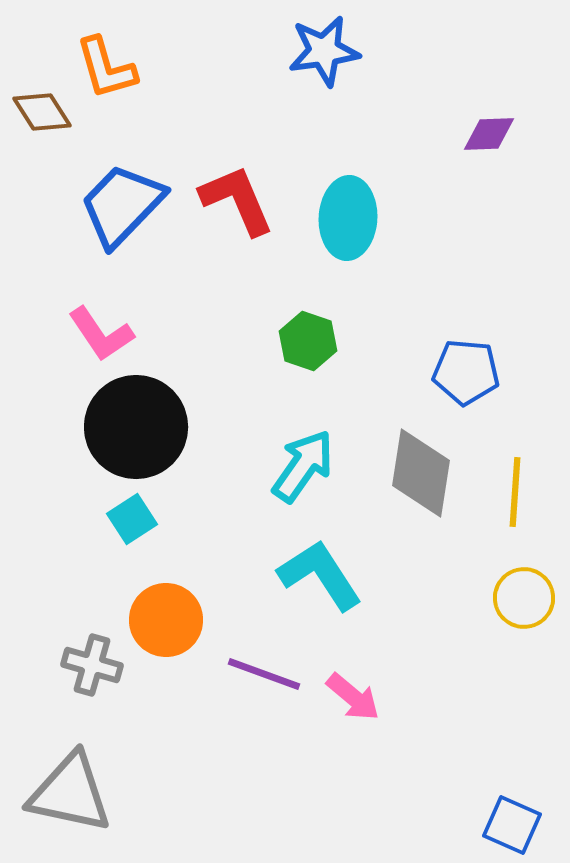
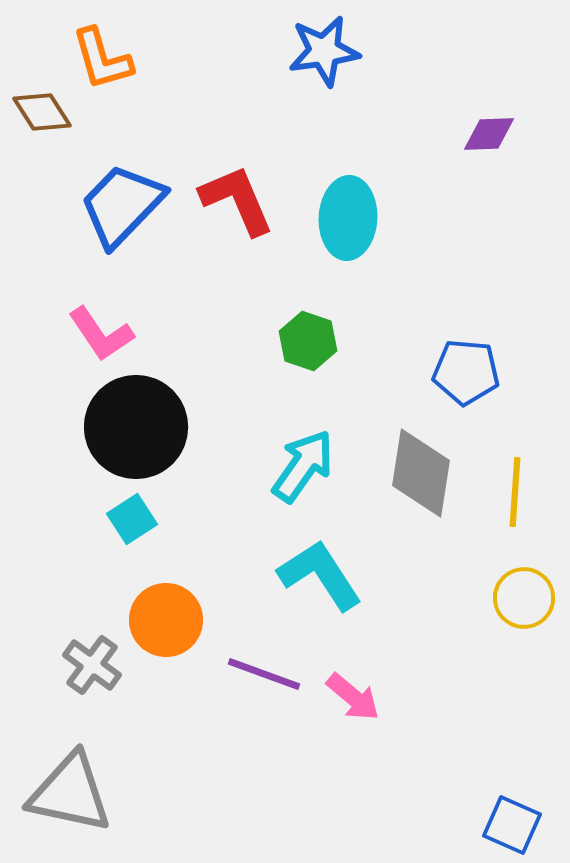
orange L-shape: moved 4 px left, 9 px up
gray cross: rotated 20 degrees clockwise
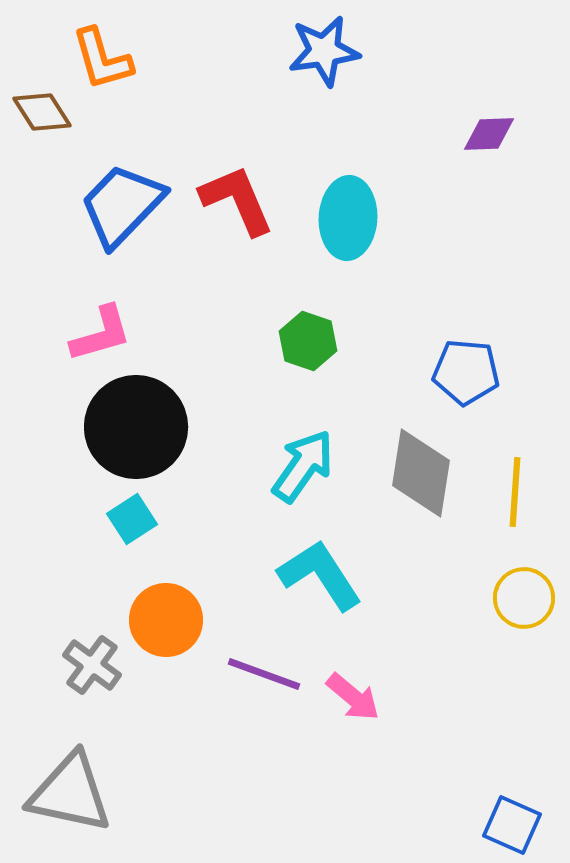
pink L-shape: rotated 72 degrees counterclockwise
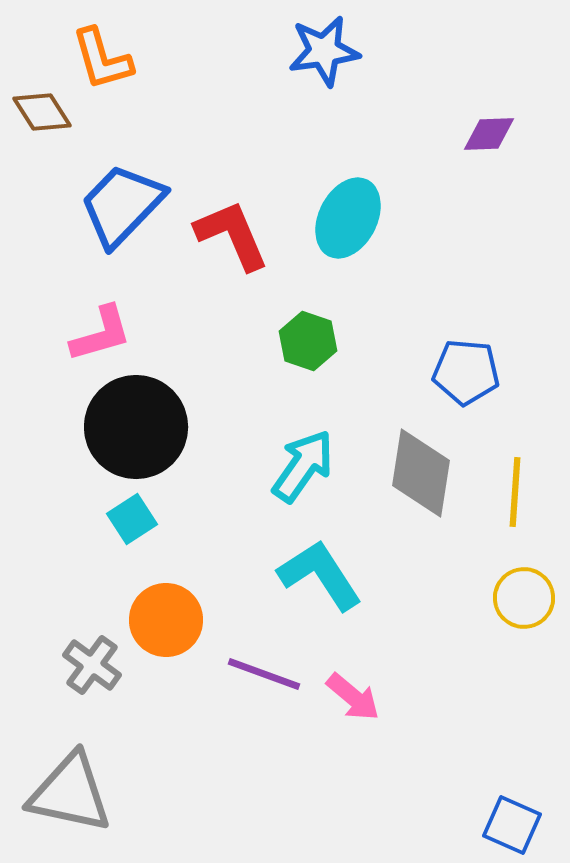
red L-shape: moved 5 px left, 35 px down
cyan ellipse: rotated 24 degrees clockwise
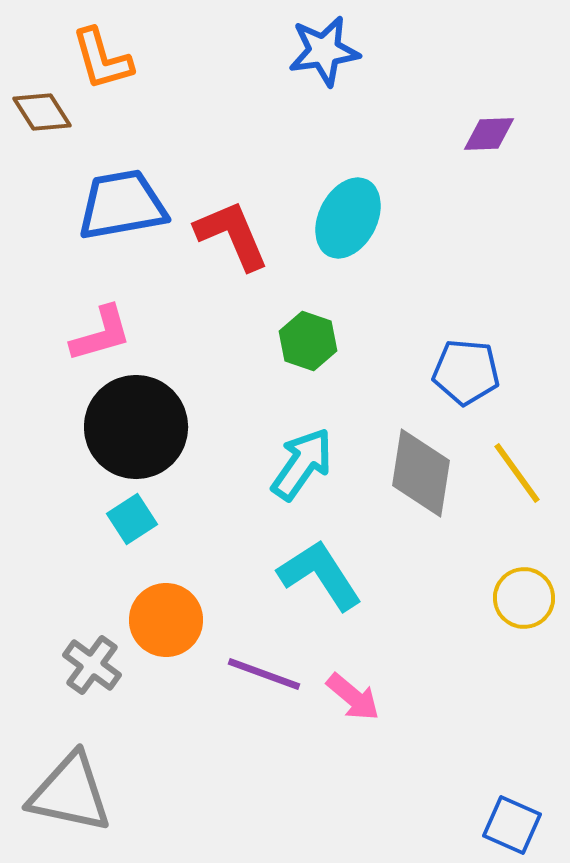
blue trapezoid: rotated 36 degrees clockwise
cyan arrow: moved 1 px left, 2 px up
yellow line: moved 2 px right, 19 px up; rotated 40 degrees counterclockwise
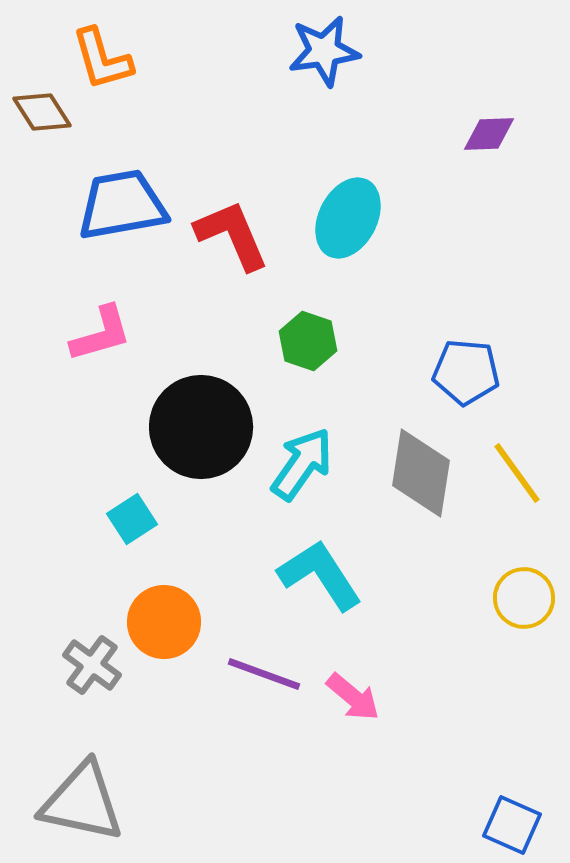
black circle: moved 65 px right
orange circle: moved 2 px left, 2 px down
gray triangle: moved 12 px right, 9 px down
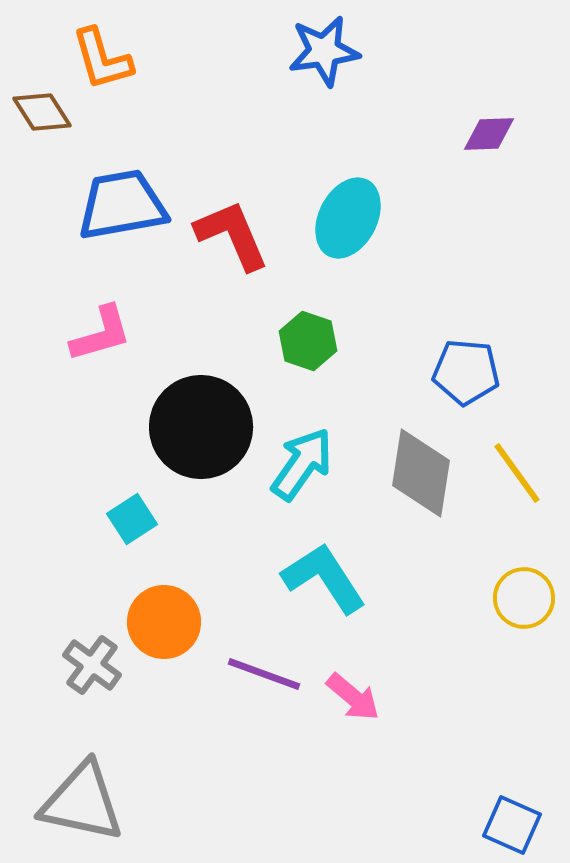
cyan L-shape: moved 4 px right, 3 px down
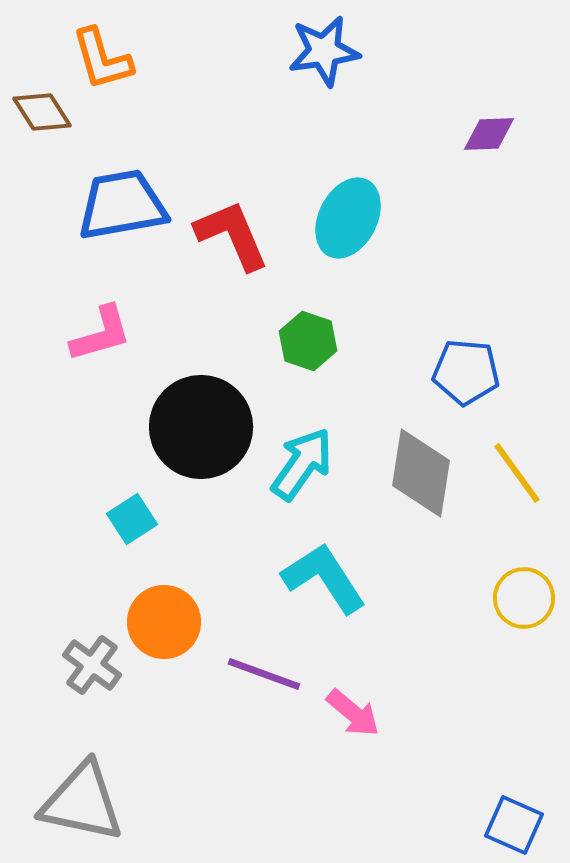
pink arrow: moved 16 px down
blue square: moved 2 px right
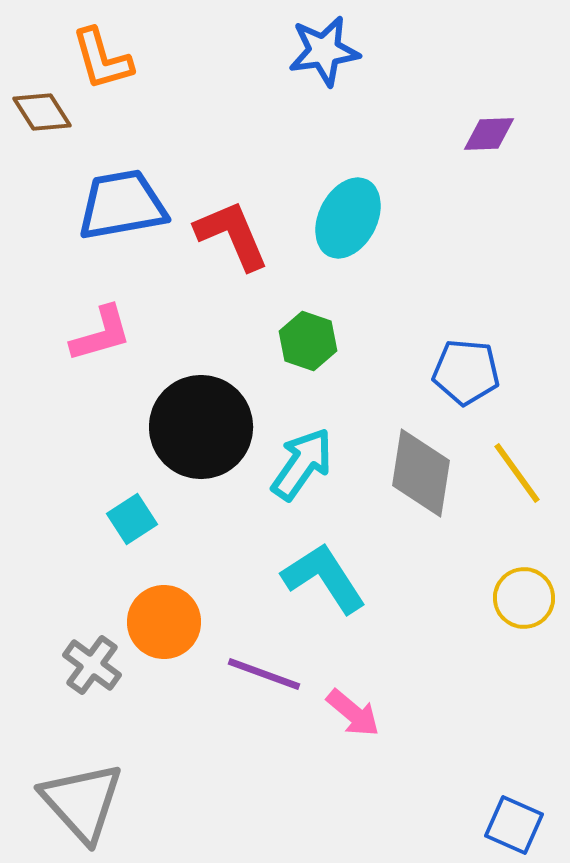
gray triangle: rotated 36 degrees clockwise
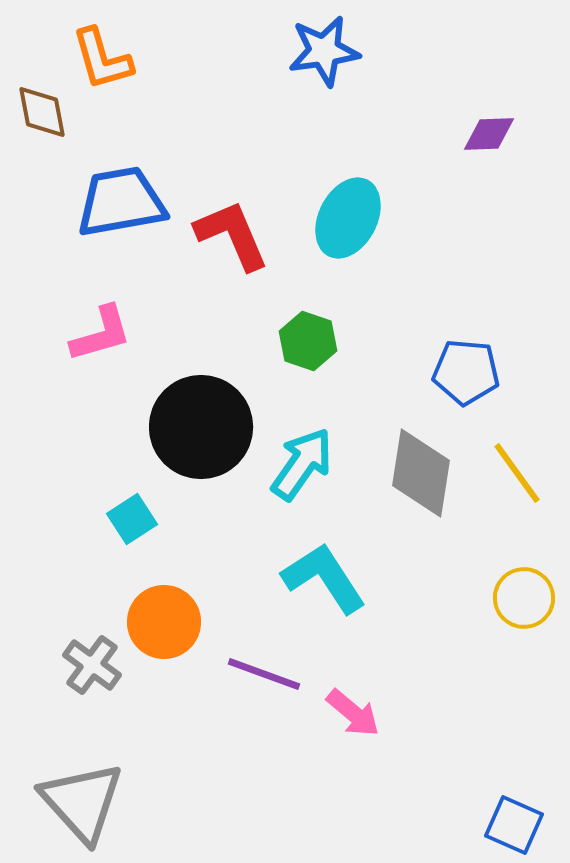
brown diamond: rotated 22 degrees clockwise
blue trapezoid: moved 1 px left, 3 px up
